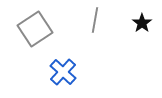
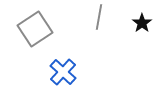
gray line: moved 4 px right, 3 px up
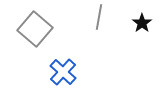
gray square: rotated 16 degrees counterclockwise
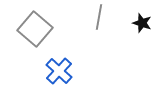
black star: rotated 18 degrees counterclockwise
blue cross: moved 4 px left, 1 px up
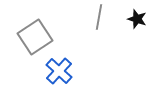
black star: moved 5 px left, 4 px up
gray square: moved 8 px down; rotated 16 degrees clockwise
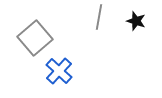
black star: moved 1 px left, 2 px down
gray square: moved 1 px down; rotated 8 degrees counterclockwise
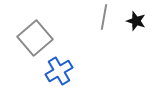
gray line: moved 5 px right
blue cross: rotated 16 degrees clockwise
